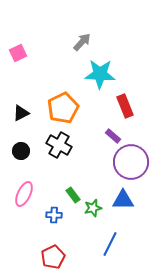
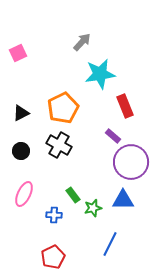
cyan star: rotated 12 degrees counterclockwise
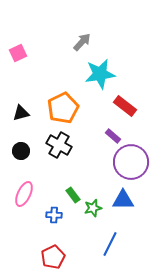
red rectangle: rotated 30 degrees counterclockwise
black triangle: rotated 12 degrees clockwise
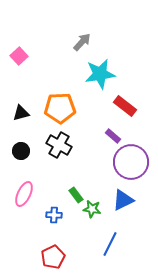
pink square: moved 1 px right, 3 px down; rotated 18 degrees counterclockwise
orange pentagon: moved 3 px left; rotated 24 degrees clockwise
green rectangle: moved 3 px right
blue triangle: rotated 25 degrees counterclockwise
green star: moved 1 px left, 1 px down; rotated 24 degrees clockwise
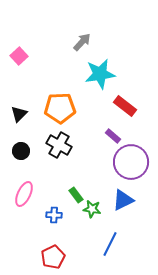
black triangle: moved 2 px left, 1 px down; rotated 30 degrees counterclockwise
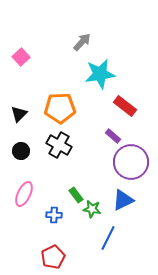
pink square: moved 2 px right, 1 px down
blue line: moved 2 px left, 6 px up
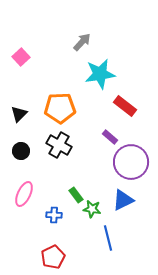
purple rectangle: moved 3 px left, 1 px down
blue line: rotated 40 degrees counterclockwise
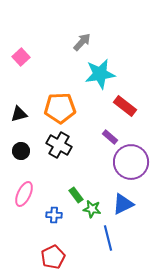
black triangle: rotated 30 degrees clockwise
blue triangle: moved 4 px down
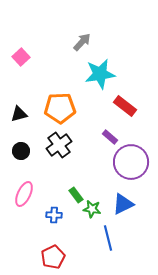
black cross: rotated 25 degrees clockwise
